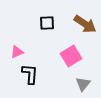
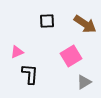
black square: moved 2 px up
gray triangle: moved 1 px right, 2 px up; rotated 21 degrees clockwise
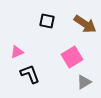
black square: rotated 14 degrees clockwise
pink square: moved 1 px right, 1 px down
black L-shape: rotated 25 degrees counterclockwise
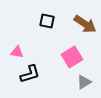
pink triangle: rotated 32 degrees clockwise
black L-shape: rotated 95 degrees clockwise
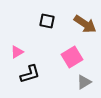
pink triangle: rotated 40 degrees counterclockwise
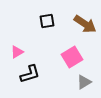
black square: rotated 21 degrees counterclockwise
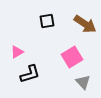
gray triangle: moved 1 px left; rotated 42 degrees counterclockwise
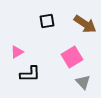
black L-shape: rotated 15 degrees clockwise
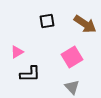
gray triangle: moved 11 px left, 5 px down
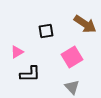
black square: moved 1 px left, 10 px down
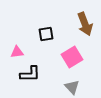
brown arrow: rotated 35 degrees clockwise
black square: moved 3 px down
pink triangle: rotated 24 degrees clockwise
